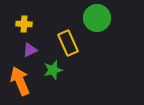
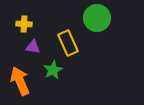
purple triangle: moved 3 px right, 3 px up; rotated 35 degrees clockwise
green star: rotated 12 degrees counterclockwise
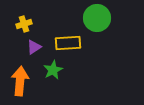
yellow cross: rotated 21 degrees counterclockwise
yellow rectangle: rotated 70 degrees counterclockwise
purple triangle: moved 1 px right; rotated 42 degrees counterclockwise
orange arrow: rotated 28 degrees clockwise
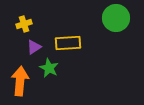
green circle: moved 19 px right
green star: moved 4 px left, 2 px up; rotated 18 degrees counterclockwise
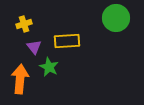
yellow rectangle: moved 1 px left, 2 px up
purple triangle: rotated 35 degrees counterclockwise
green star: moved 1 px up
orange arrow: moved 2 px up
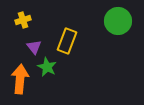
green circle: moved 2 px right, 3 px down
yellow cross: moved 1 px left, 4 px up
yellow rectangle: rotated 65 degrees counterclockwise
green star: moved 2 px left
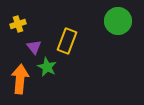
yellow cross: moved 5 px left, 4 px down
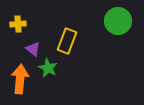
yellow cross: rotated 14 degrees clockwise
purple triangle: moved 1 px left, 2 px down; rotated 14 degrees counterclockwise
green star: moved 1 px right, 1 px down
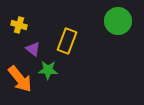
yellow cross: moved 1 px right, 1 px down; rotated 21 degrees clockwise
green star: moved 2 px down; rotated 24 degrees counterclockwise
orange arrow: rotated 136 degrees clockwise
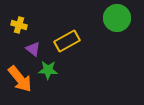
green circle: moved 1 px left, 3 px up
yellow rectangle: rotated 40 degrees clockwise
